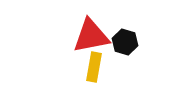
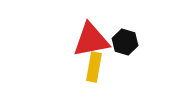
red triangle: moved 4 px down
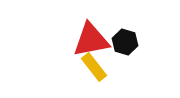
yellow rectangle: rotated 48 degrees counterclockwise
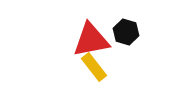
black hexagon: moved 1 px right, 10 px up
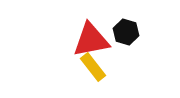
yellow rectangle: moved 1 px left
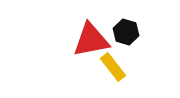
yellow rectangle: moved 20 px right
